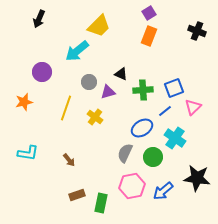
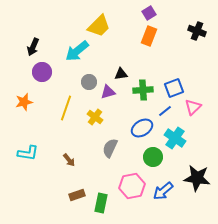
black arrow: moved 6 px left, 28 px down
black triangle: rotated 32 degrees counterclockwise
gray semicircle: moved 15 px left, 5 px up
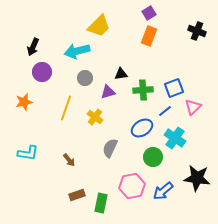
cyan arrow: rotated 25 degrees clockwise
gray circle: moved 4 px left, 4 px up
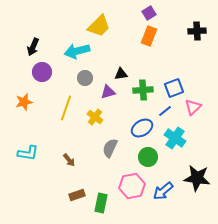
black cross: rotated 24 degrees counterclockwise
green circle: moved 5 px left
